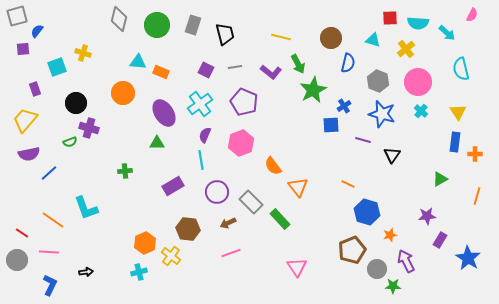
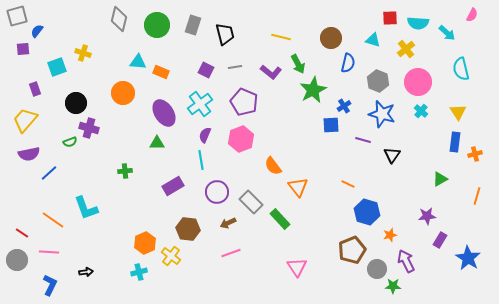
pink hexagon at (241, 143): moved 4 px up
orange cross at (475, 154): rotated 16 degrees counterclockwise
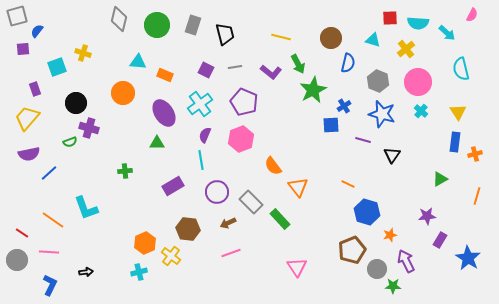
orange rectangle at (161, 72): moved 4 px right, 3 px down
yellow trapezoid at (25, 120): moved 2 px right, 2 px up
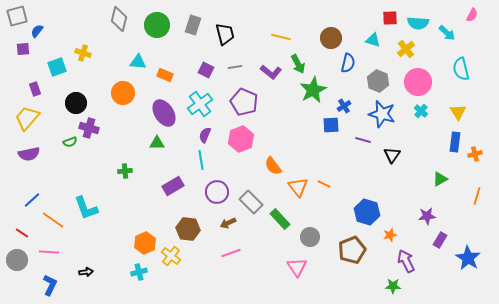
blue line at (49, 173): moved 17 px left, 27 px down
orange line at (348, 184): moved 24 px left
gray circle at (377, 269): moved 67 px left, 32 px up
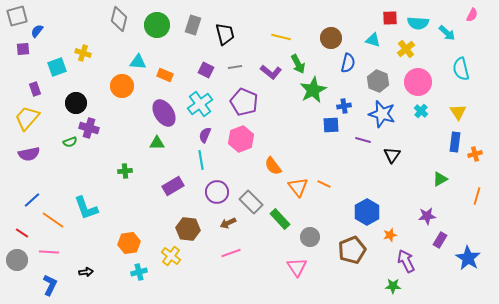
orange circle at (123, 93): moved 1 px left, 7 px up
blue cross at (344, 106): rotated 24 degrees clockwise
blue hexagon at (367, 212): rotated 15 degrees clockwise
orange hexagon at (145, 243): moved 16 px left; rotated 15 degrees clockwise
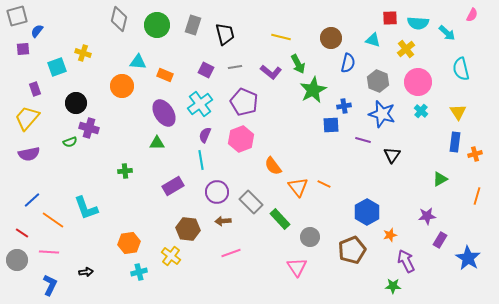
brown arrow at (228, 223): moved 5 px left, 2 px up; rotated 21 degrees clockwise
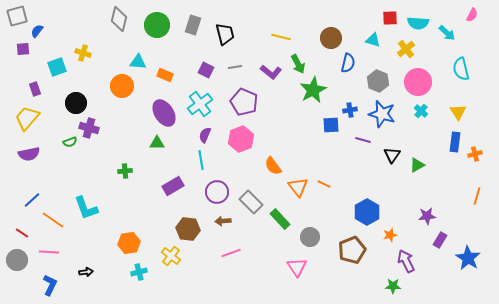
blue cross at (344, 106): moved 6 px right, 4 px down
green triangle at (440, 179): moved 23 px left, 14 px up
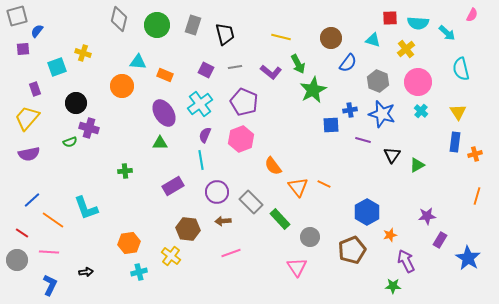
blue semicircle at (348, 63): rotated 24 degrees clockwise
green triangle at (157, 143): moved 3 px right
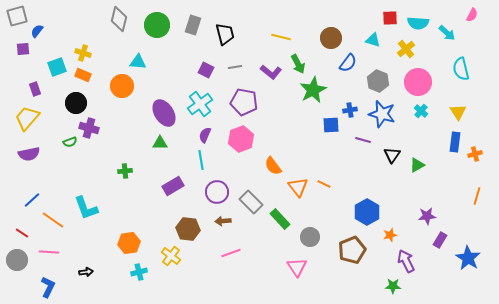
orange rectangle at (165, 75): moved 82 px left
purple pentagon at (244, 102): rotated 12 degrees counterclockwise
blue L-shape at (50, 285): moved 2 px left, 2 px down
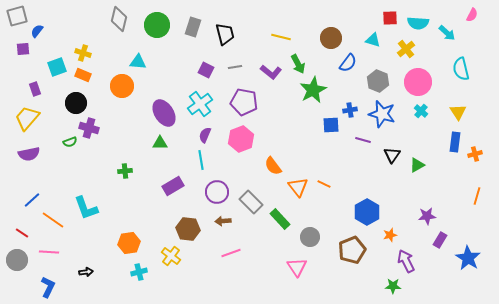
gray rectangle at (193, 25): moved 2 px down
